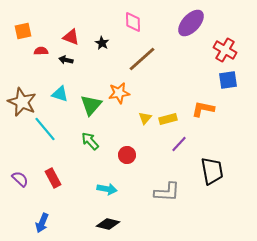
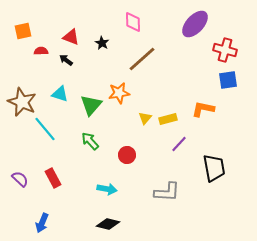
purple ellipse: moved 4 px right, 1 px down
red cross: rotated 15 degrees counterclockwise
black arrow: rotated 24 degrees clockwise
black trapezoid: moved 2 px right, 3 px up
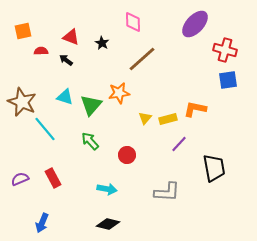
cyan triangle: moved 5 px right, 3 px down
orange L-shape: moved 8 px left
purple semicircle: rotated 66 degrees counterclockwise
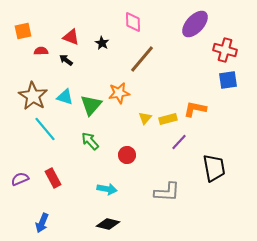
brown line: rotated 8 degrees counterclockwise
brown star: moved 11 px right, 6 px up; rotated 8 degrees clockwise
purple line: moved 2 px up
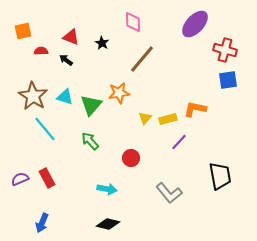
red circle: moved 4 px right, 3 px down
black trapezoid: moved 6 px right, 8 px down
red rectangle: moved 6 px left
gray L-shape: moved 2 px right, 1 px down; rotated 48 degrees clockwise
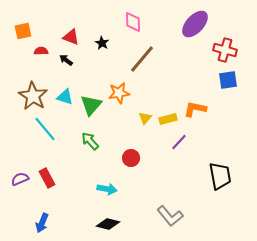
gray L-shape: moved 1 px right, 23 px down
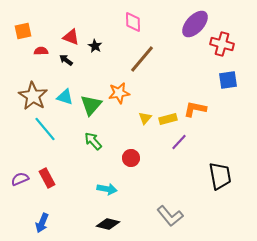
black star: moved 7 px left, 3 px down
red cross: moved 3 px left, 6 px up
green arrow: moved 3 px right
